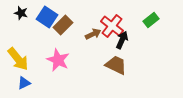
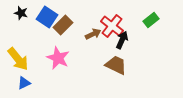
pink star: moved 2 px up
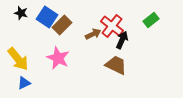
brown rectangle: moved 1 px left
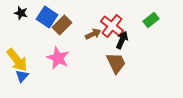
yellow arrow: moved 1 px left, 1 px down
brown trapezoid: moved 2 px up; rotated 40 degrees clockwise
blue triangle: moved 2 px left, 7 px up; rotated 24 degrees counterclockwise
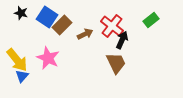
brown arrow: moved 8 px left
pink star: moved 10 px left
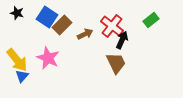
black star: moved 4 px left
